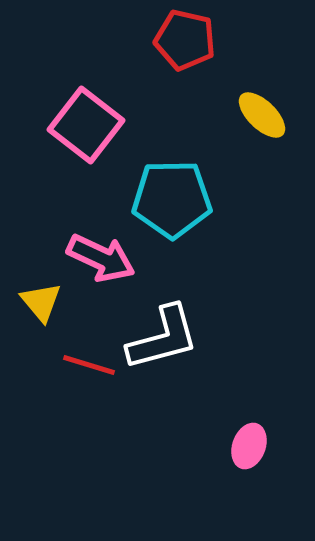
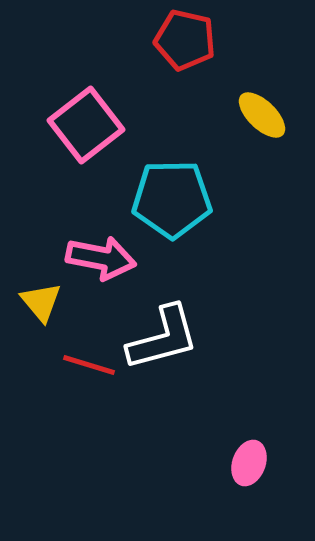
pink square: rotated 14 degrees clockwise
pink arrow: rotated 14 degrees counterclockwise
pink ellipse: moved 17 px down
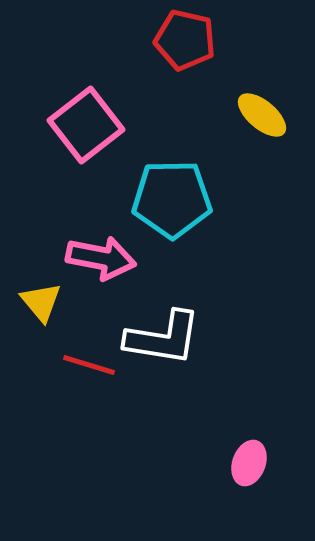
yellow ellipse: rotated 4 degrees counterclockwise
white L-shape: rotated 24 degrees clockwise
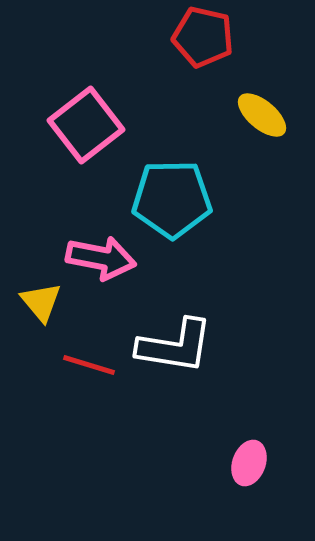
red pentagon: moved 18 px right, 3 px up
white L-shape: moved 12 px right, 8 px down
